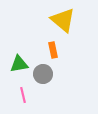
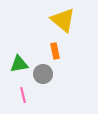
orange rectangle: moved 2 px right, 1 px down
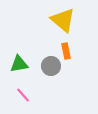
orange rectangle: moved 11 px right
gray circle: moved 8 px right, 8 px up
pink line: rotated 28 degrees counterclockwise
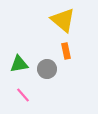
gray circle: moved 4 px left, 3 px down
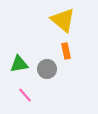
pink line: moved 2 px right
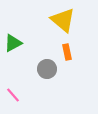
orange rectangle: moved 1 px right, 1 px down
green triangle: moved 6 px left, 21 px up; rotated 18 degrees counterclockwise
pink line: moved 12 px left
